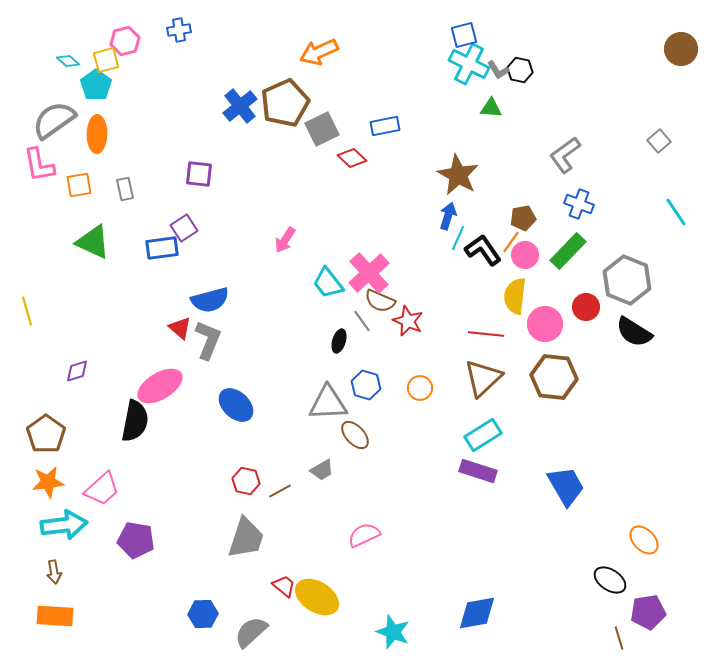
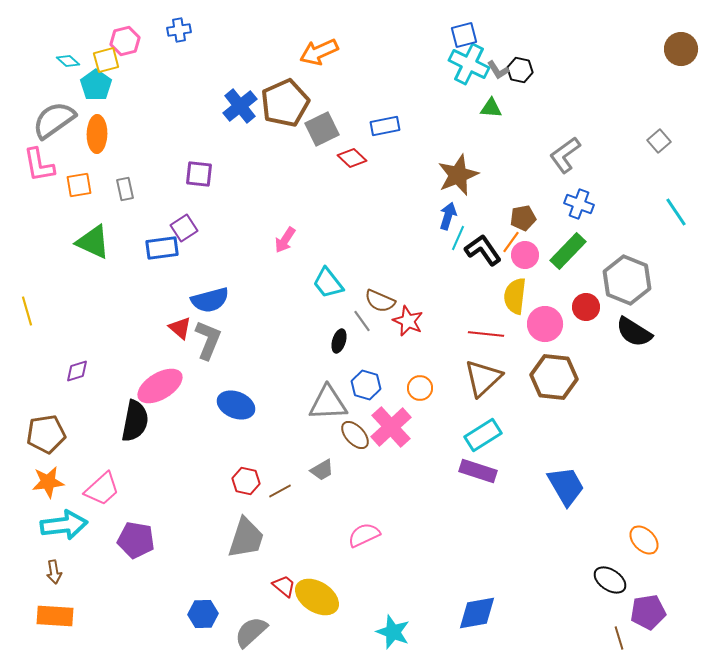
brown star at (458, 175): rotated 21 degrees clockwise
pink cross at (369, 273): moved 22 px right, 154 px down
blue ellipse at (236, 405): rotated 21 degrees counterclockwise
brown pentagon at (46, 434): rotated 27 degrees clockwise
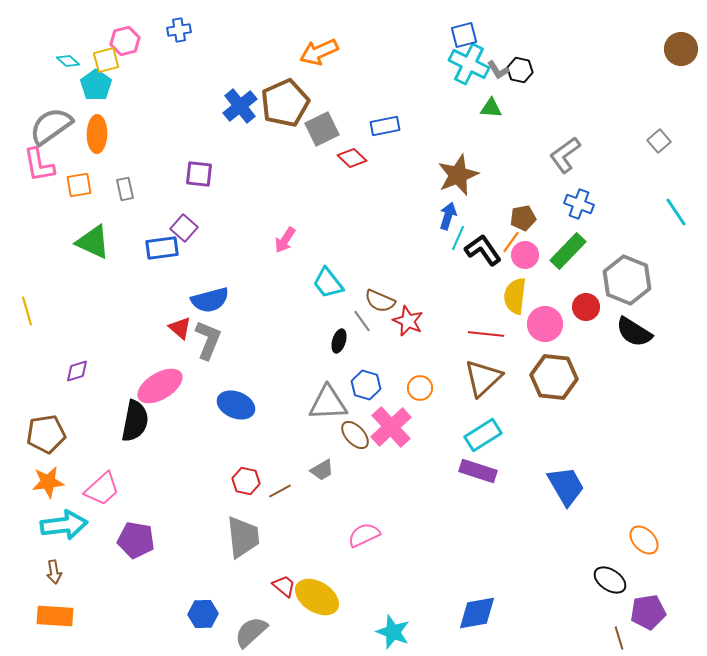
gray semicircle at (54, 120): moved 3 px left, 6 px down
purple square at (184, 228): rotated 16 degrees counterclockwise
gray trapezoid at (246, 538): moved 3 px left, 1 px up; rotated 24 degrees counterclockwise
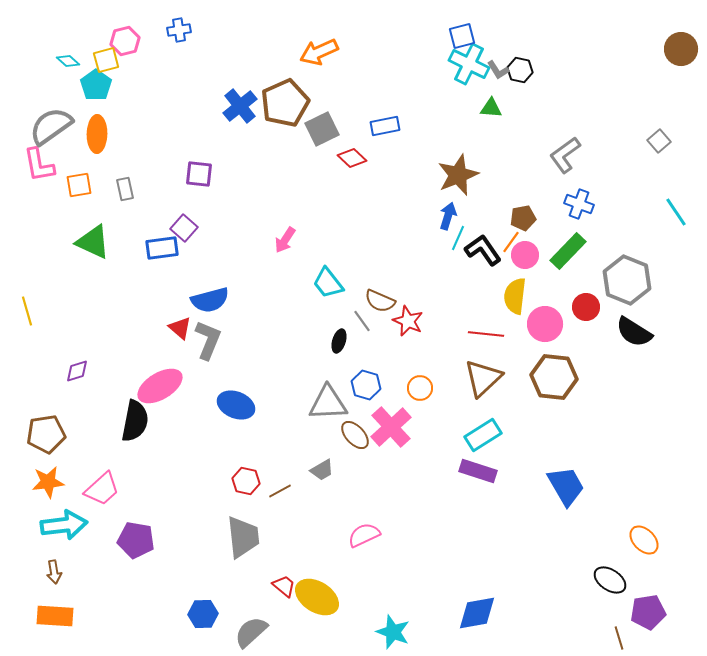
blue square at (464, 35): moved 2 px left, 1 px down
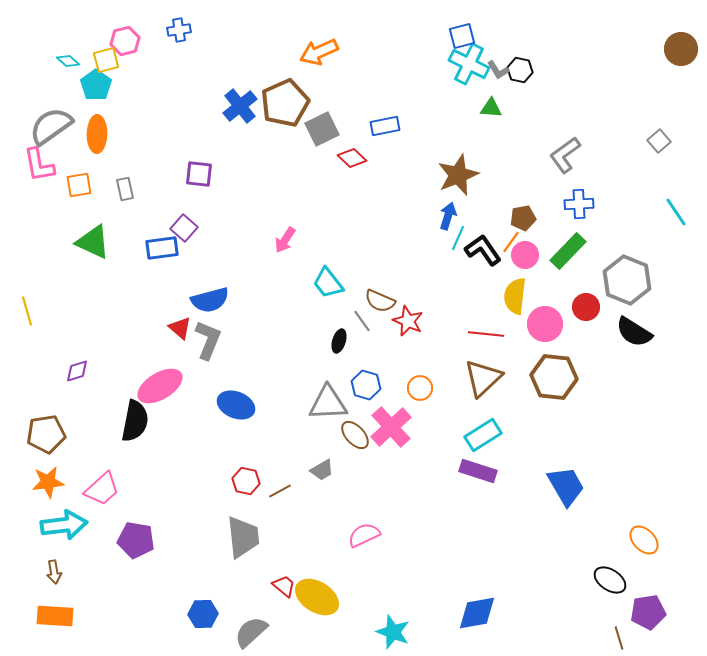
blue cross at (579, 204): rotated 24 degrees counterclockwise
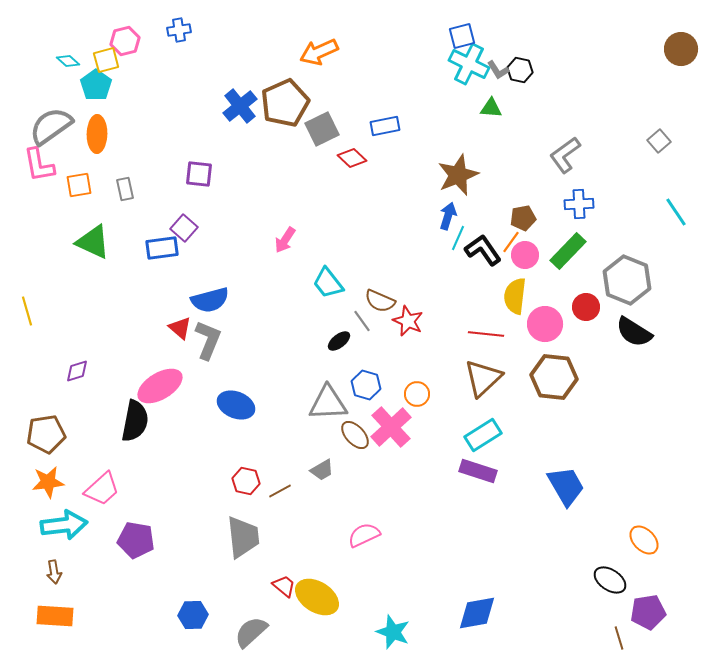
black ellipse at (339, 341): rotated 35 degrees clockwise
orange circle at (420, 388): moved 3 px left, 6 px down
blue hexagon at (203, 614): moved 10 px left, 1 px down
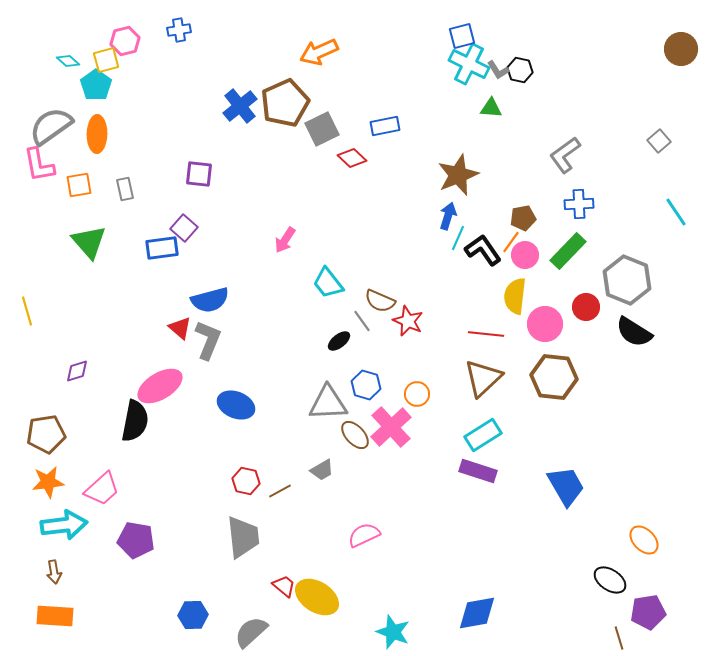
green triangle at (93, 242): moved 4 px left; rotated 24 degrees clockwise
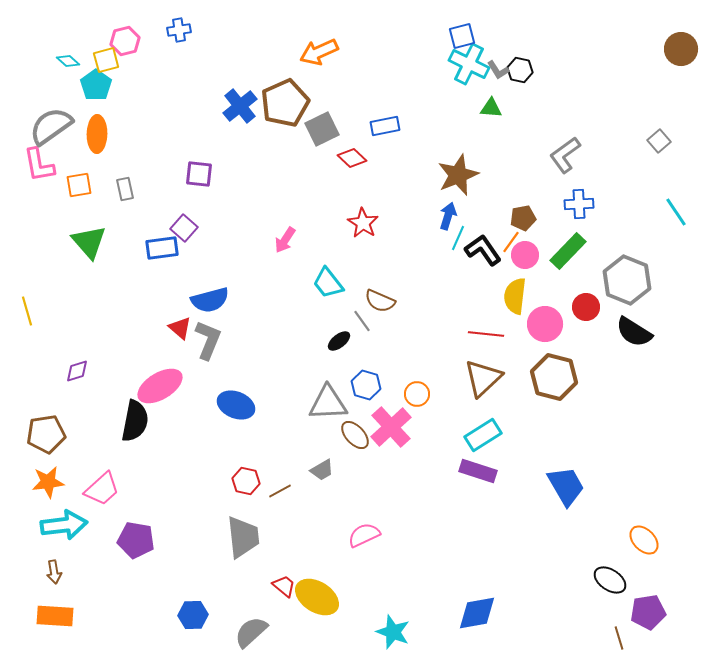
red star at (408, 321): moved 45 px left, 98 px up; rotated 8 degrees clockwise
brown hexagon at (554, 377): rotated 9 degrees clockwise
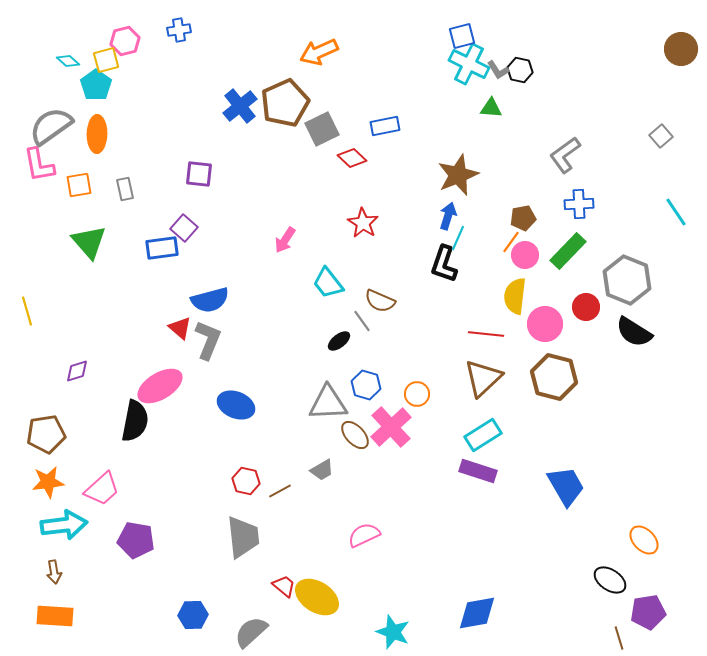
gray square at (659, 141): moved 2 px right, 5 px up
black L-shape at (483, 250): moved 39 px left, 14 px down; rotated 126 degrees counterclockwise
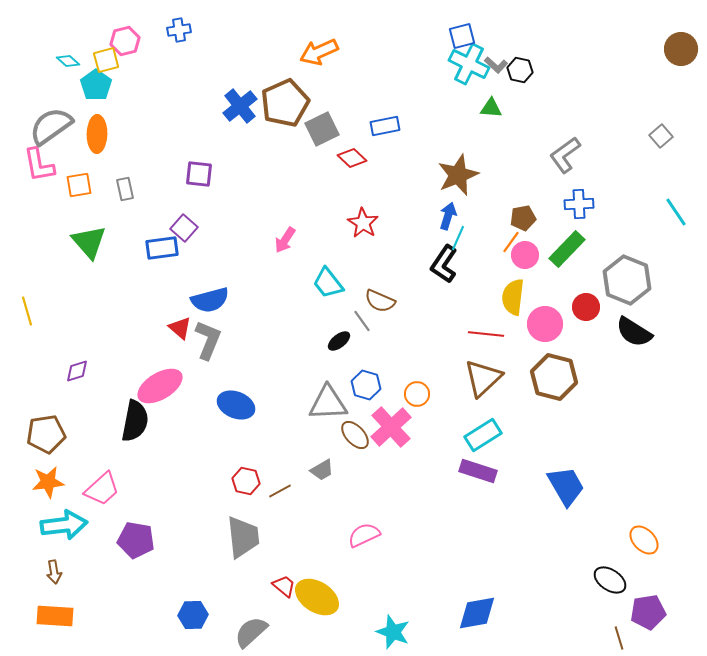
gray L-shape at (498, 70): moved 2 px left, 5 px up; rotated 15 degrees counterclockwise
green rectangle at (568, 251): moved 1 px left, 2 px up
black L-shape at (444, 264): rotated 15 degrees clockwise
yellow semicircle at (515, 296): moved 2 px left, 1 px down
